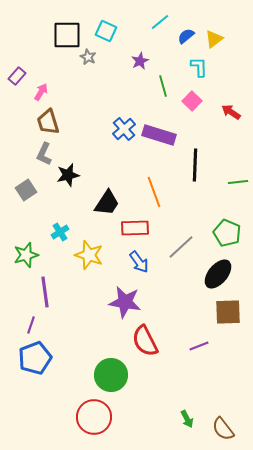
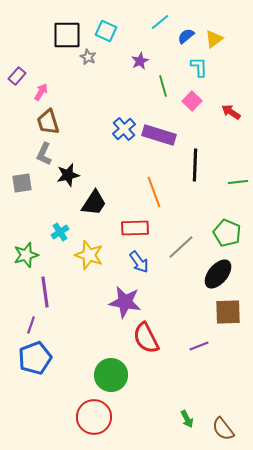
gray square at (26, 190): moved 4 px left, 7 px up; rotated 25 degrees clockwise
black trapezoid at (107, 203): moved 13 px left
red semicircle at (145, 341): moved 1 px right, 3 px up
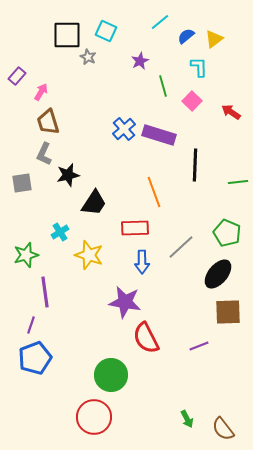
blue arrow at (139, 262): moved 3 px right; rotated 35 degrees clockwise
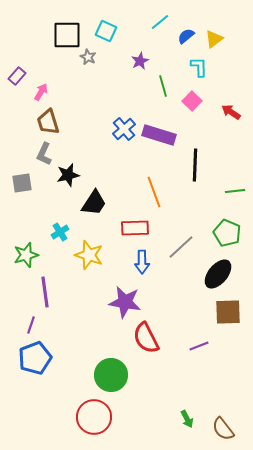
green line at (238, 182): moved 3 px left, 9 px down
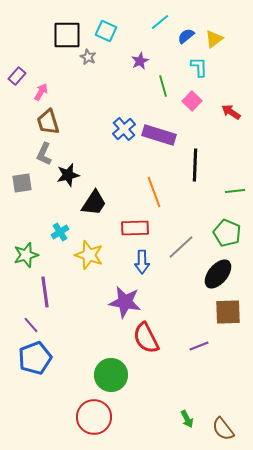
purple line at (31, 325): rotated 60 degrees counterclockwise
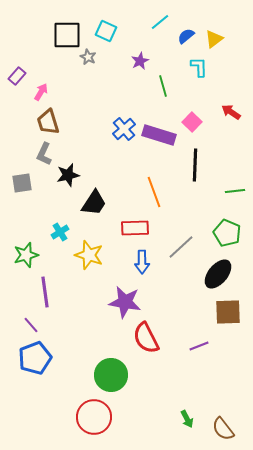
pink square at (192, 101): moved 21 px down
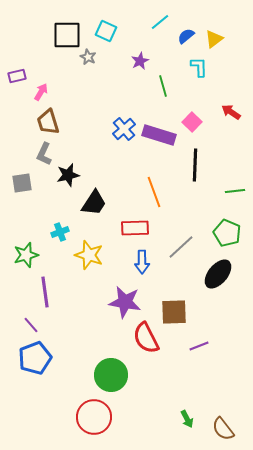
purple rectangle at (17, 76): rotated 36 degrees clockwise
cyan cross at (60, 232): rotated 12 degrees clockwise
brown square at (228, 312): moved 54 px left
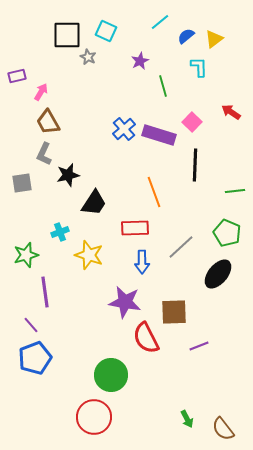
brown trapezoid at (48, 122): rotated 12 degrees counterclockwise
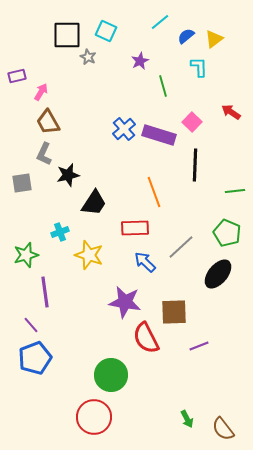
blue arrow at (142, 262): moved 3 px right; rotated 135 degrees clockwise
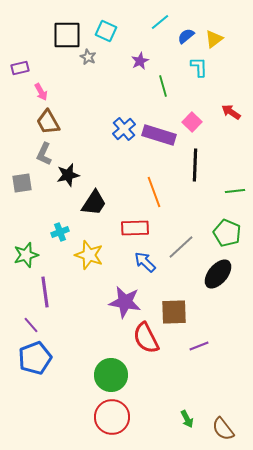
purple rectangle at (17, 76): moved 3 px right, 8 px up
pink arrow at (41, 92): rotated 120 degrees clockwise
red circle at (94, 417): moved 18 px right
